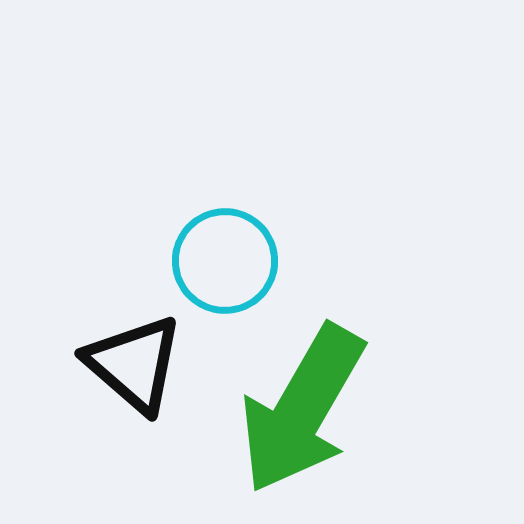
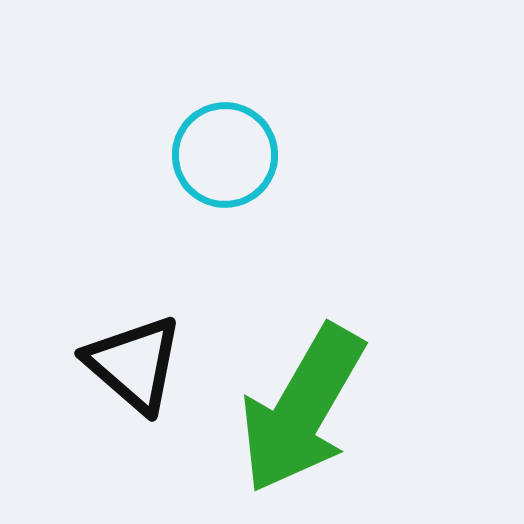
cyan circle: moved 106 px up
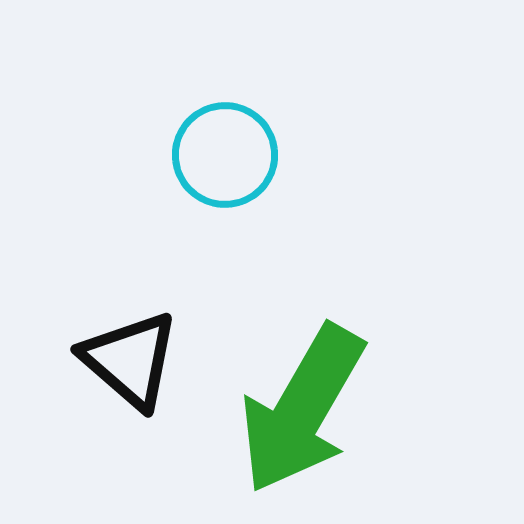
black triangle: moved 4 px left, 4 px up
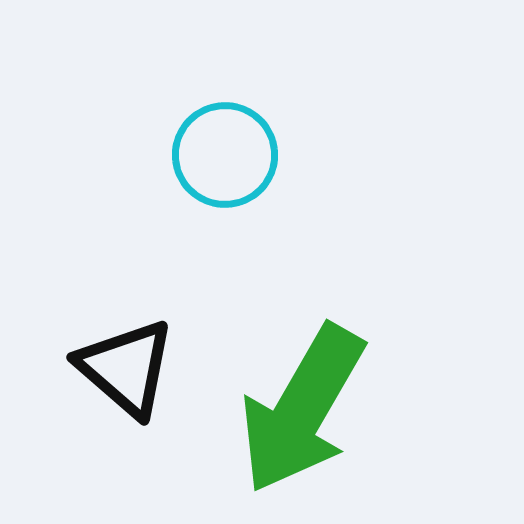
black triangle: moved 4 px left, 8 px down
